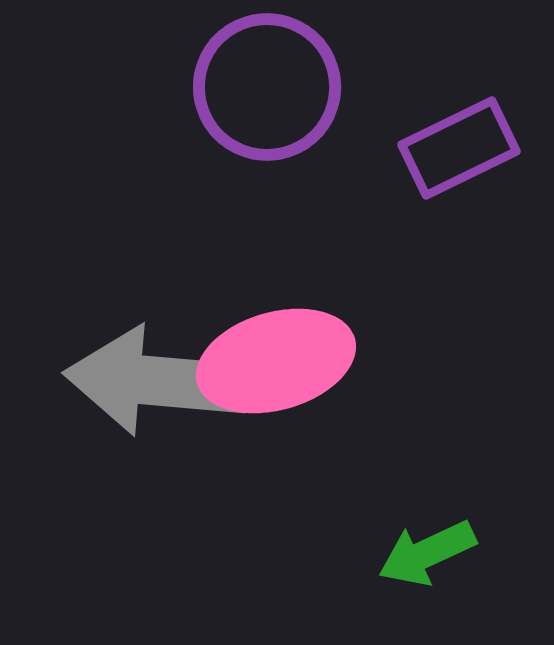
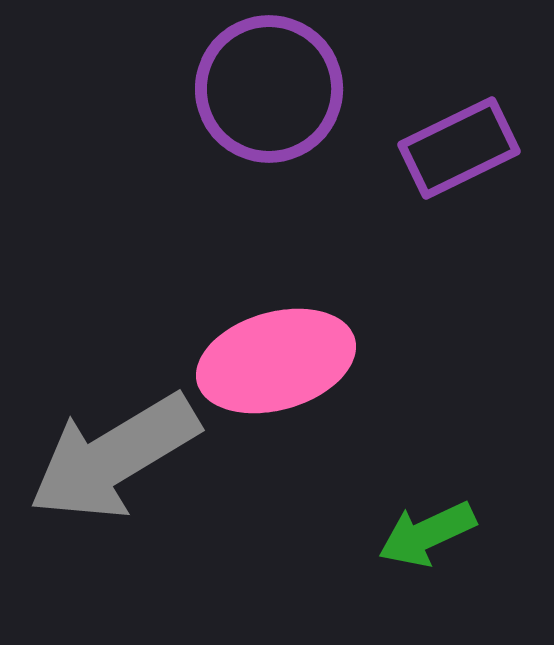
purple circle: moved 2 px right, 2 px down
gray arrow: moved 42 px left, 76 px down; rotated 36 degrees counterclockwise
green arrow: moved 19 px up
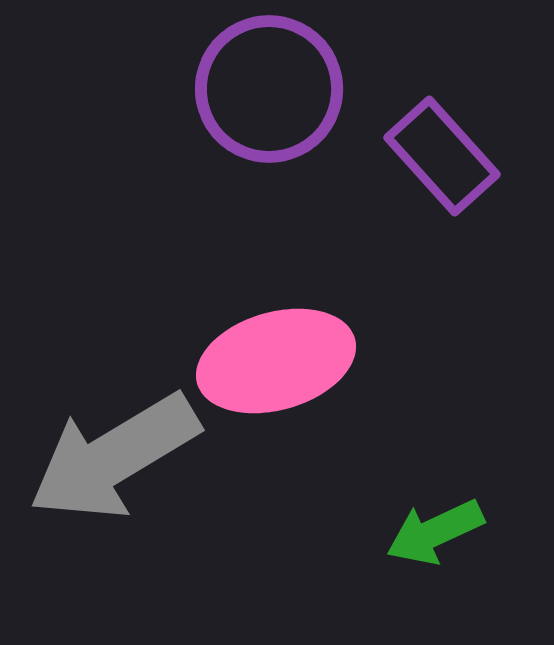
purple rectangle: moved 17 px left, 8 px down; rotated 74 degrees clockwise
green arrow: moved 8 px right, 2 px up
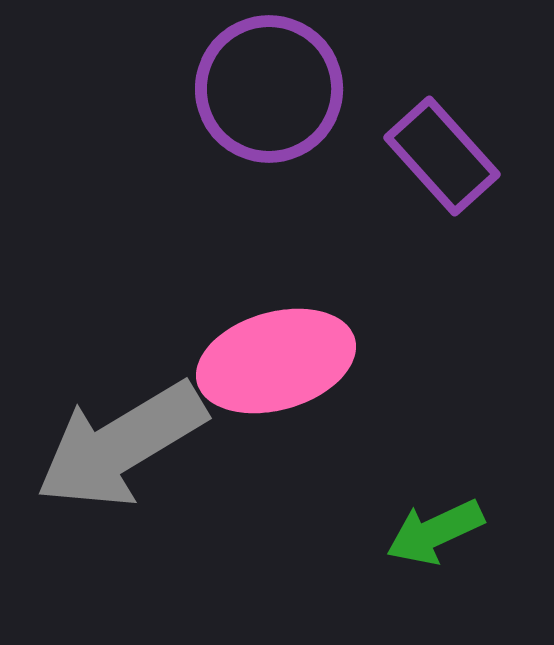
gray arrow: moved 7 px right, 12 px up
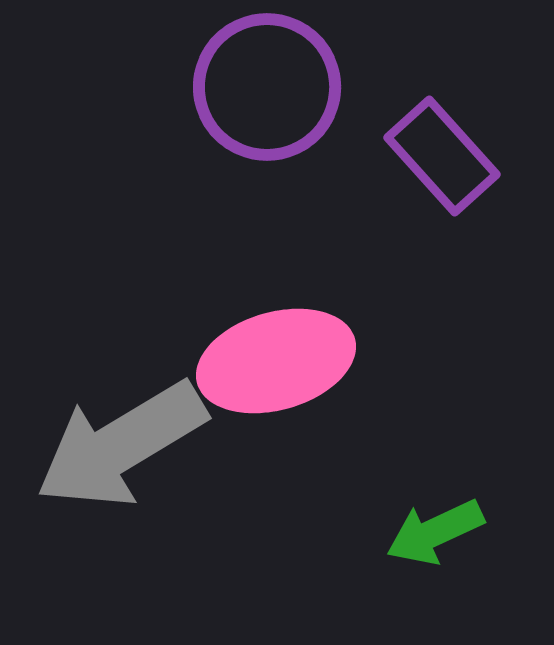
purple circle: moved 2 px left, 2 px up
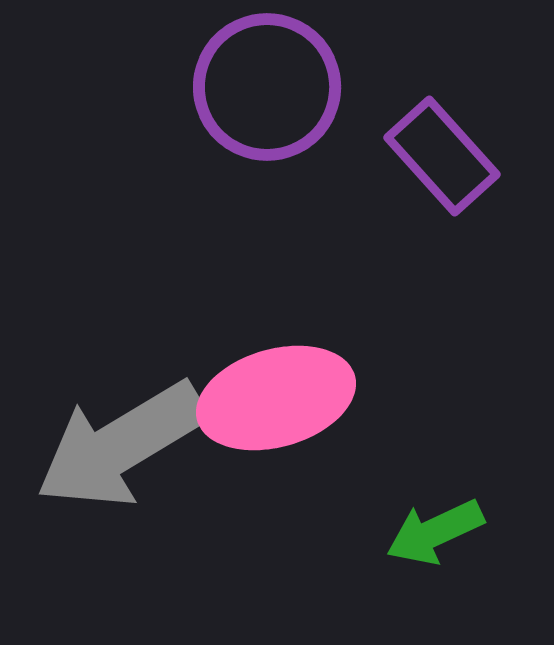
pink ellipse: moved 37 px down
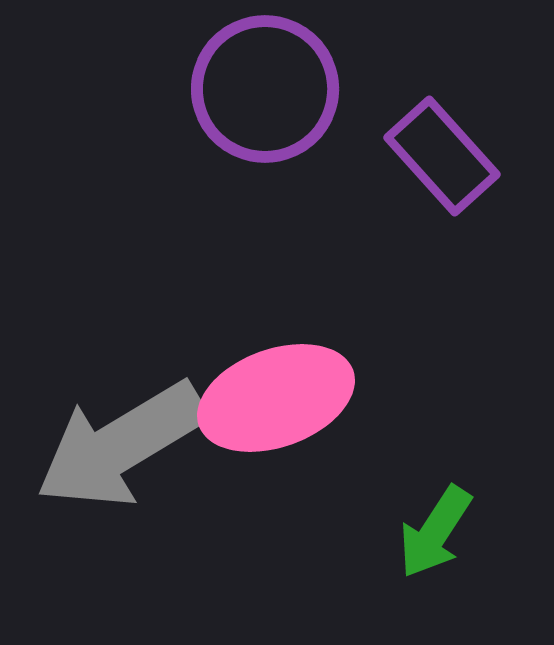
purple circle: moved 2 px left, 2 px down
pink ellipse: rotated 4 degrees counterclockwise
green arrow: rotated 32 degrees counterclockwise
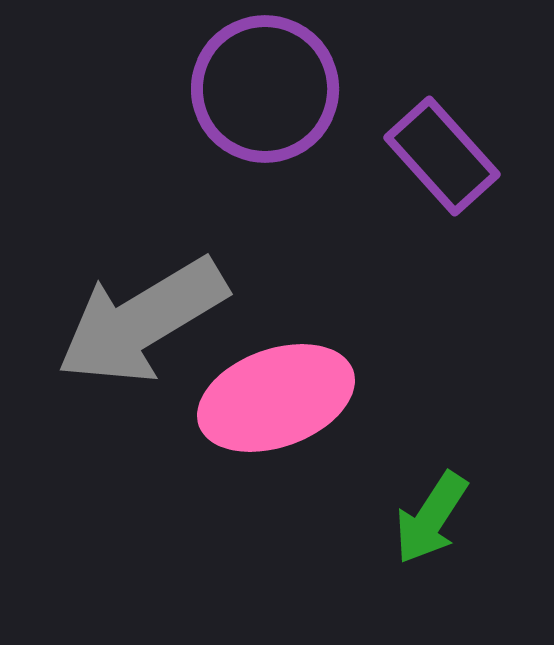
gray arrow: moved 21 px right, 124 px up
green arrow: moved 4 px left, 14 px up
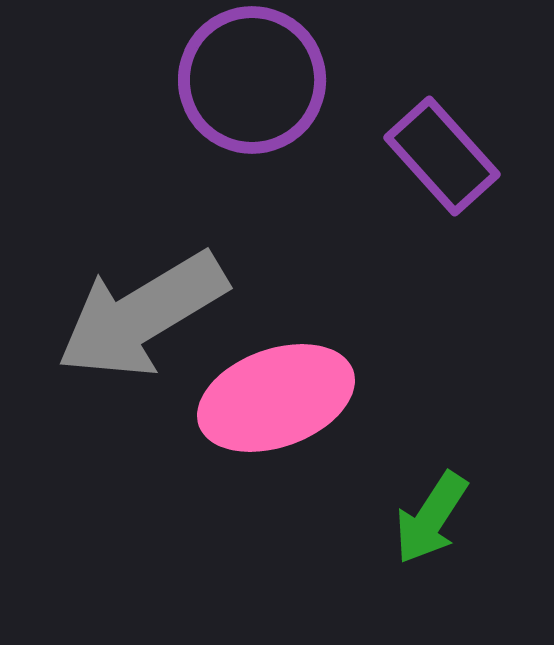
purple circle: moved 13 px left, 9 px up
gray arrow: moved 6 px up
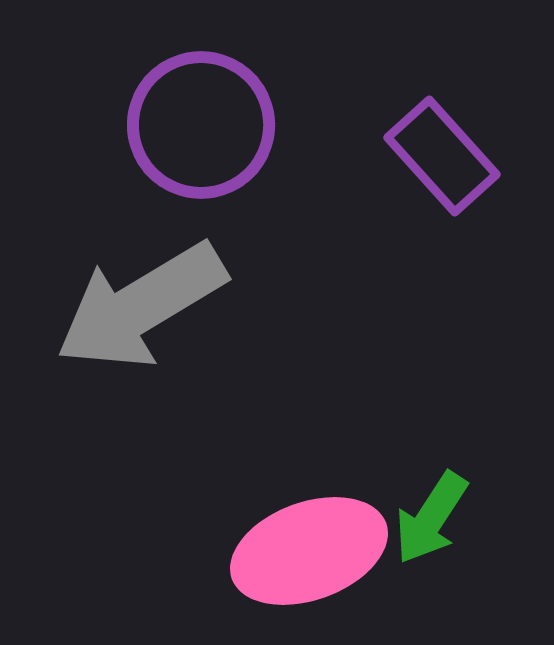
purple circle: moved 51 px left, 45 px down
gray arrow: moved 1 px left, 9 px up
pink ellipse: moved 33 px right, 153 px down
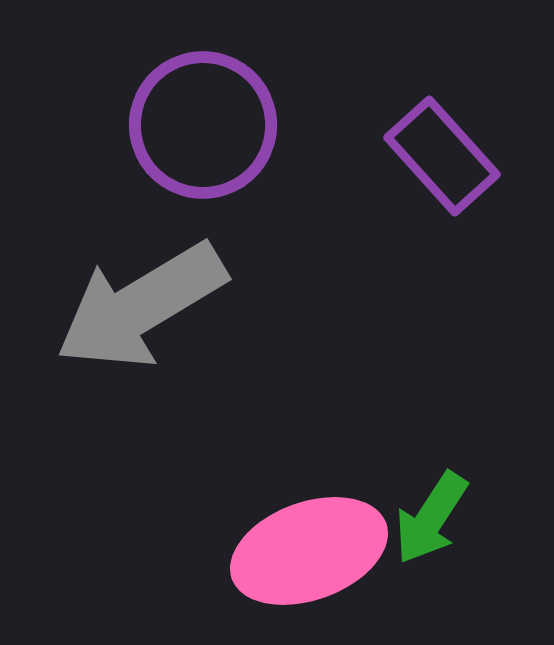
purple circle: moved 2 px right
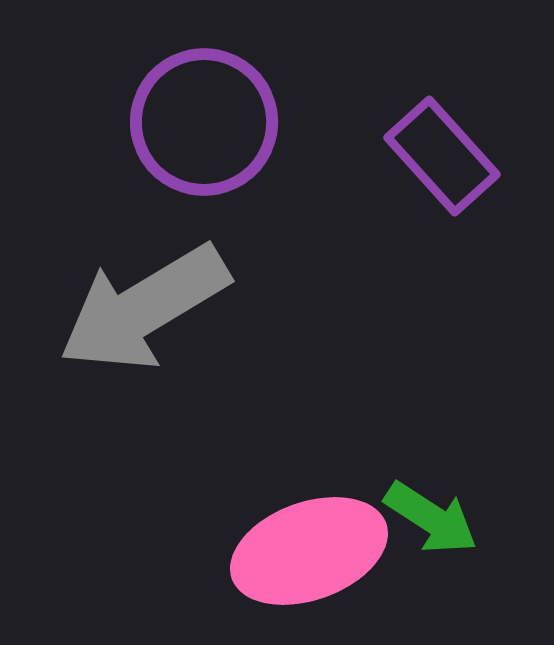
purple circle: moved 1 px right, 3 px up
gray arrow: moved 3 px right, 2 px down
green arrow: rotated 90 degrees counterclockwise
